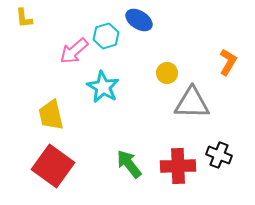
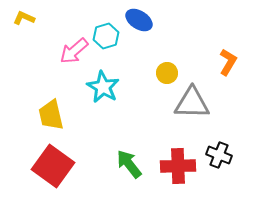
yellow L-shape: rotated 120 degrees clockwise
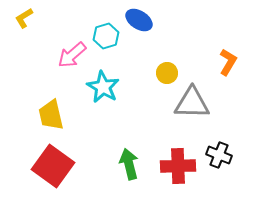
yellow L-shape: rotated 55 degrees counterclockwise
pink arrow: moved 2 px left, 4 px down
green arrow: rotated 24 degrees clockwise
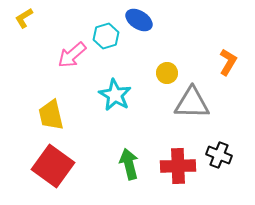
cyan star: moved 12 px right, 8 px down
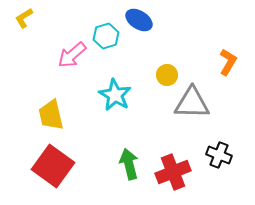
yellow circle: moved 2 px down
red cross: moved 5 px left, 6 px down; rotated 20 degrees counterclockwise
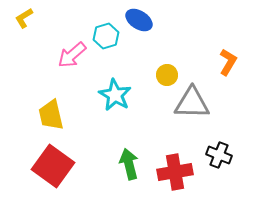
red cross: moved 2 px right; rotated 12 degrees clockwise
